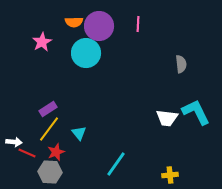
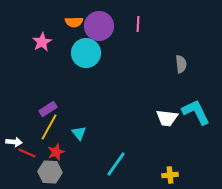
yellow line: moved 2 px up; rotated 8 degrees counterclockwise
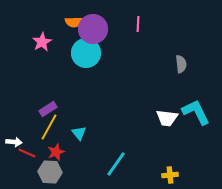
purple circle: moved 6 px left, 3 px down
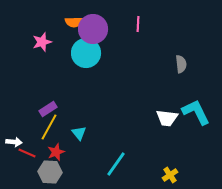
pink star: rotated 12 degrees clockwise
yellow cross: rotated 28 degrees counterclockwise
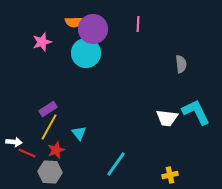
red star: moved 2 px up
yellow cross: rotated 21 degrees clockwise
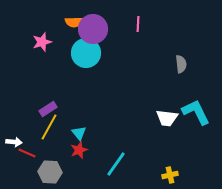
red star: moved 23 px right
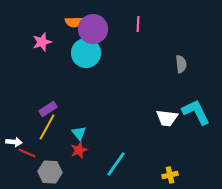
yellow line: moved 2 px left
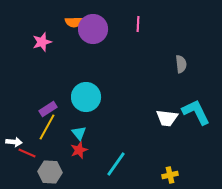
cyan circle: moved 44 px down
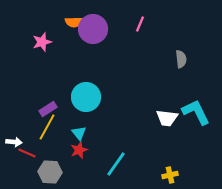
pink line: moved 2 px right; rotated 21 degrees clockwise
gray semicircle: moved 5 px up
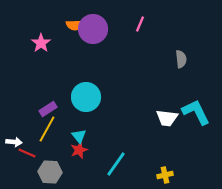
orange semicircle: moved 1 px right, 3 px down
pink star: moved 1 px left, 1 px down; rotated 18 degrees counterclockwise
yellow line: moved 2 px down
cyan triangle: moved 3 px down
yellow cross: moved 5 px left
